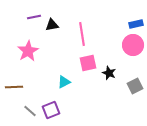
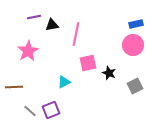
pink line: moved 6 px left; rotated 20 degrees clockwise
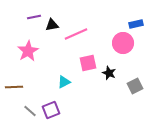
pink line: rotated 55 degrees clockwise
pink circle: moved 10 px left, 2 px up
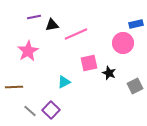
pink square: moved 1 px right
purple square: rotated 24 degrees counterclockwise
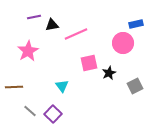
black star: rotated 24 degrees clockwise
cyan triangle: moved 2 px left, 4 px down; rotated 40 degrees counterclockwise
purple square: moved 2 px right, 4 px down
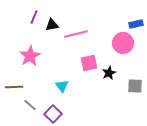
purple line: rotated 56 degrees counterclockwise
pink line: rotated 10 degrees clockwise
pink star: moved 2 px right, 5 px down
gray square: rotated 28 degrees clockwise
gray line: moved 6 px up
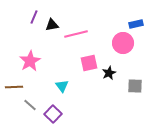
pink star: moved 5 px down
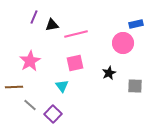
pink square: moved 14 px left
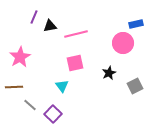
black triangle: moved 2 px left, 1 px down
pink star: moved 10 px left, 4 px up
gray square: rotated 28 degrees counterclockwise
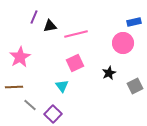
blue rectangle: moved 2 px left, 2 px up
pink square: rotated 12 degrees counterclockwise
